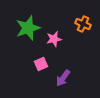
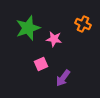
pink star: rotated 21 degrees clockwise
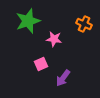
orange cross: moved 1 px right
green star: moved 7 px up
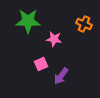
green star: rotated 20 degrees clockwise
purple arrow: moved 2 px left, 2 px up
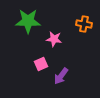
orange cross: rotated 14 degrees counterclockwise
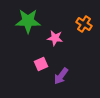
orange cross: rotated 21 degrees clockwise
pink star: moved 1 px right, 1 px up
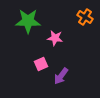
orange cross: moved 1 px right, 7 px up
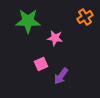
orange cross: rotated 28 degrees clockwise
